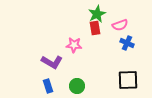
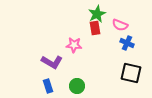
pink semicircle: rotated 42 degrees clockwise
black square: moved 3 px right, 7 px up; rotated 15 degrees clockwise
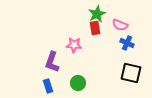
purple L-shape: rotated 80 degrees clockwise
green circle: moved 1 px right, 3 px up
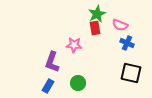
blue rectangle: rotated 48 degrees clockwise
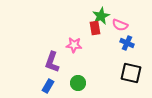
green star: moved 4 px right, 2 px down
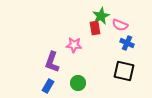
black square: moved 7 px left, 2 px up
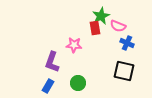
pink semicircle: moved 2 px left, 1 px down
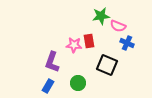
green star: rotated 18 degrees clockwise
red rectangle: moved 6 px left, 13 px down
black square: moved 17 px left, 6 px up; rotated 10 degrees clockwise
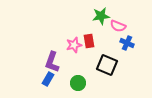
pink star: rotated 21 degrees counterclockwise
blue rectangle: moved 7 px up
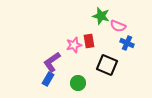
green star: rotated 24 degrees clockwise
purple L-shape: rotated 35 degrees clockwise
